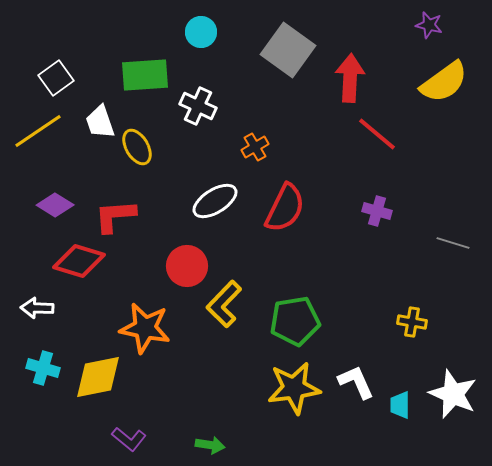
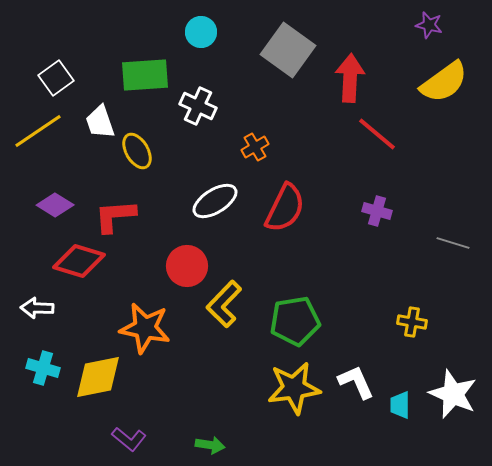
yellow ellipse: moved 4 px down
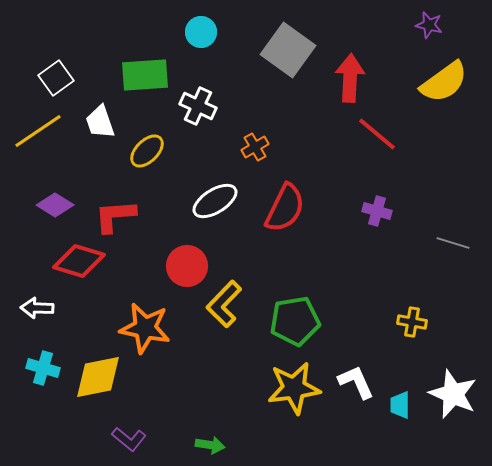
yellow ellipse: moved 10 px right; rotated 75 degrees clockwise
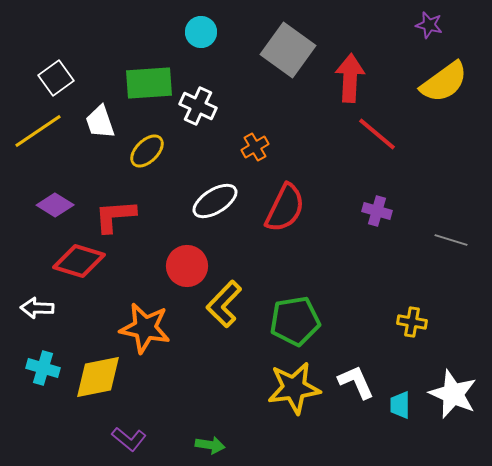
green rectangle: moved 4 px right, 8 px down
gray line: moved 2 px left, 3 px up
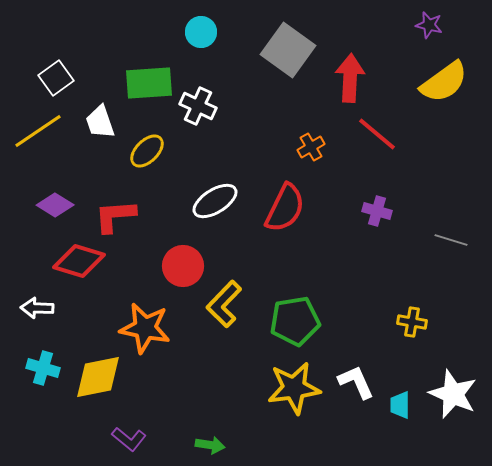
orange cross: moved 56 px right
red circle: moved 4 px left
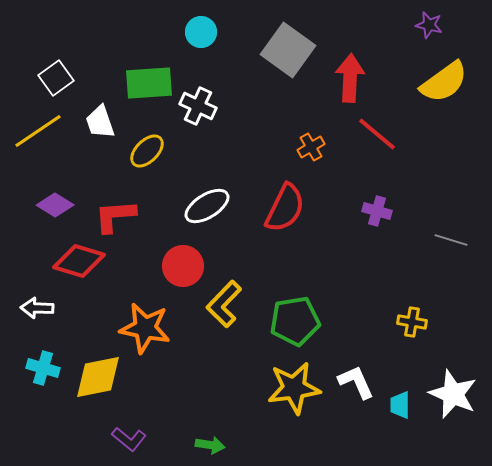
white ellipse: moved 8 px left, 5 px down
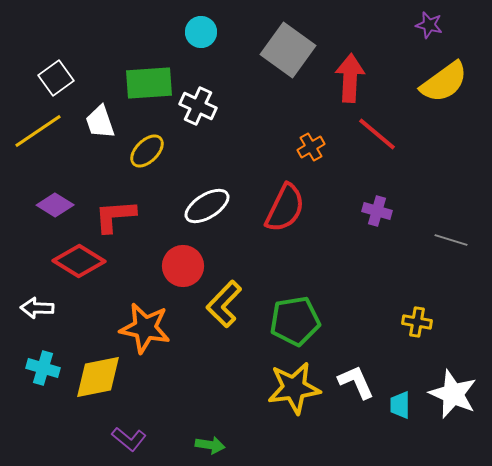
red diamond: rotated 15 degrees clockwise
yellow cross: moved 5 px right
